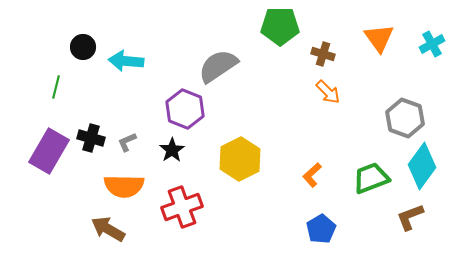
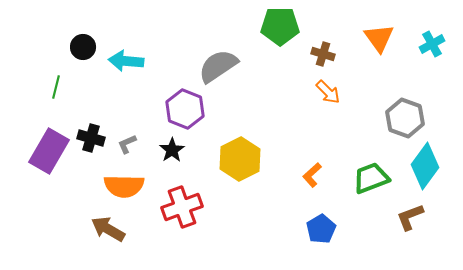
gray L-shape: moved 2 px down
cyan diamond: moved 3 px right
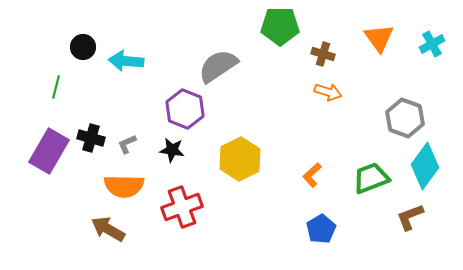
orange arrow: rotated 28 degrees counterclockwise
black star: rotated 30 degrees counterclockwise
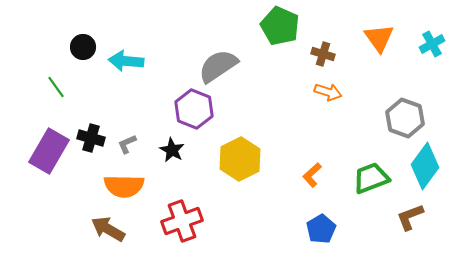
green pentagon: rotated 24 degrees clockwise
green line: rotated 50 degrees counterclockwise
purple hexagon: moved 9 px right
black star: rotated 20 degrees clockwise
red cross: moved 14 px down
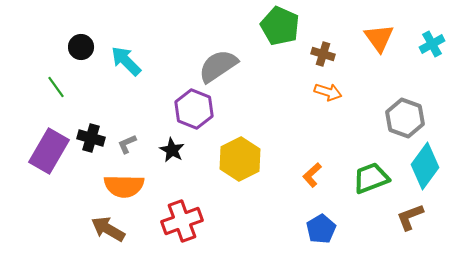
black circle: moved 2 px left
cyan arrow: rotated 40 degrees clockwise
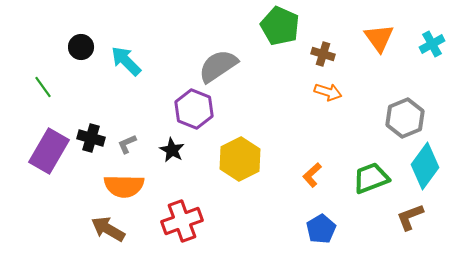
green line: moved 13 px left
gray hexagon: rotated 18 degrees clockwise
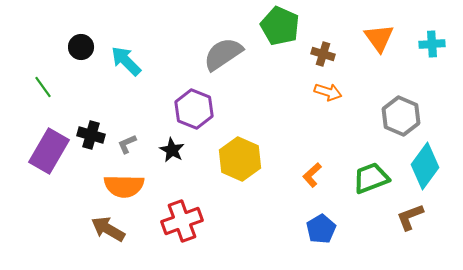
cyan cross: rotated 25 degrees clockwise
gray semicircle: moved 5 px right, 12 px up
gray hexagon: moved 4 px left, 2 px up; rotated 15 degrees counterclockwise
black cross: moved 3 px up
yellow hexagon: rotated 9 degrees counterclockwise
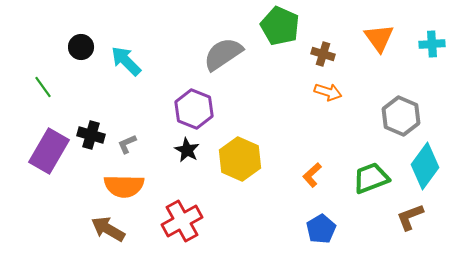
black star: moved 15 px right
red cross: rotated 9 degrees counterclockwise
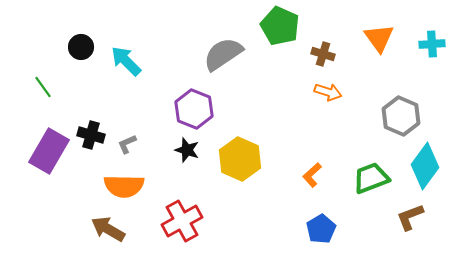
black star: rotated 10 degrees counterclockwise
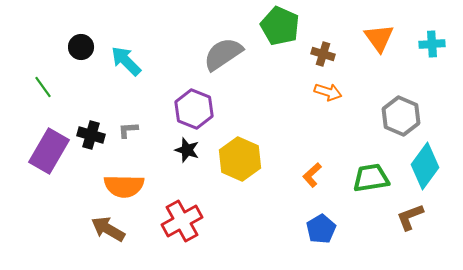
gray L-shape: moved 1 px right, 14 px up; rotated 20 degrees clockwise
green trapezoid: rotated 12 degrees clockwise
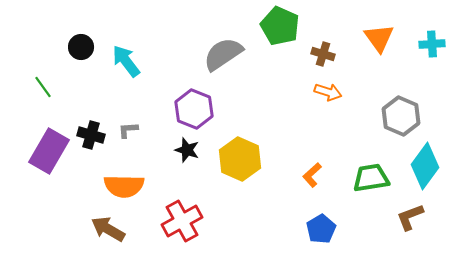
cyan arrow: rotated 8 degrees clockwise
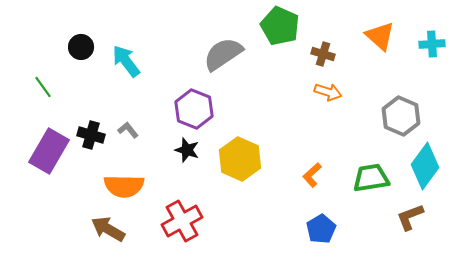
orange triangle: moved 1 px right, 2 px up; rotated 12 degrees counterclockwise
gray L-shape: rotated 55 degrees clockwise
